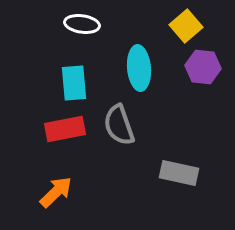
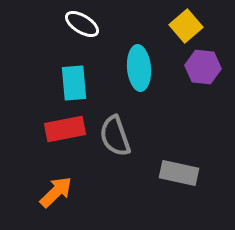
white ellipse: rotated 24 degrees clockwise
gray semicircle: moved 4 px left, 11 px down
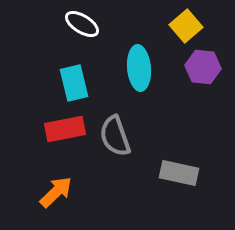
cyan rectangle: rotated 9 degrees counterclockwise
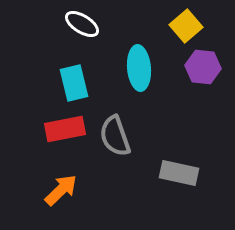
orange arrow: moved 5 px right, 2 px up
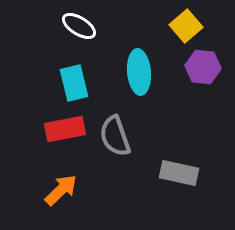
white ellipse: moved 3 px left, 2 px down
cyan ellipse: moved 4 px down
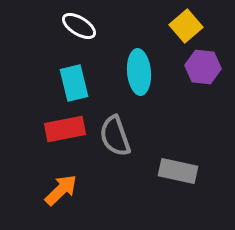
gray rectangle: moved 1 px left, 2 px up
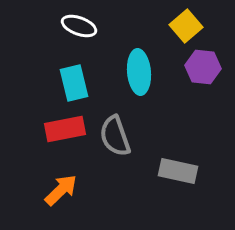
white ellipse: rotated 12 degrees counterclockwise
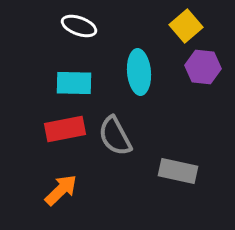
cyan rectangle: rotated 75 degrees counterclockwise
gray semicircle: rotated 9 degrees counterclockwise
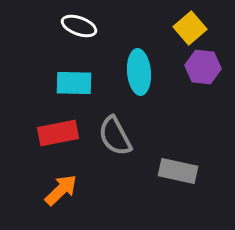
yellow square: moved 4 px right, 2 px down
red rectangle: moved 7 px left, 4 px down
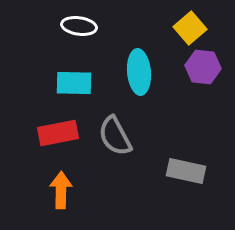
white ellipse: rotated 12 degrees counterclockwise
gray rectangle: moved 8 px right
orange arrow: rotated 45 degrees counterclockwise
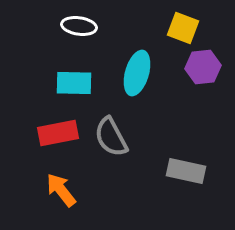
yellow square: moved 7 px left; rotated 28 degrees counterclockwise
purple hexagon: rotated 12 degrees counterclockwise
cyan ellipse: moved 2 px left, 1 px down; rotated 21 degrees clockwise
gray semicircle: moved 4 px left, 1 px down
orange arrow: rotated 39 degrees counterclockwise
